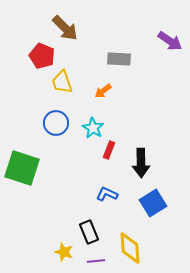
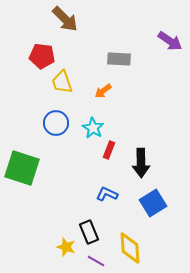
brown arrow: moved 9 px up
red pentagon: rotated 15 degrees counterclockwise
yellow star: moved 2 px right, 5 px up
purple line: rotated 36 degrees clockwise
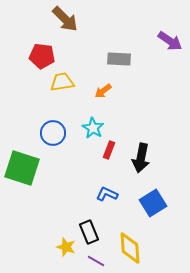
yellow trapezoid: rotated 100 degrees clockwise
blue circle: moved 3 px left, 10 px down
black arrow: moved 5 px up; rotated 12 degrees clockwise
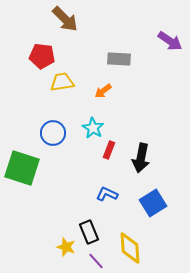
purple line: rotated 18 degrees clockwise
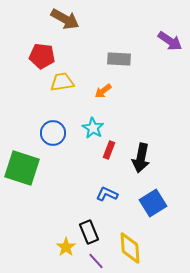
brown arrow: rotated 16 degrees counterclockwise
yellow star: rotated 18 degrees clockwise
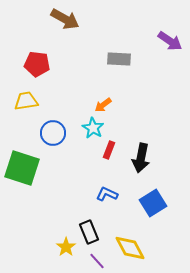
red pentagon: moved 5 px left, 8 px down
yellow trapezoid: moved 36 px left, 19 px down
orange arrow: moved 14 px down
yellow diamond: rotated 24 degrees counterclockwise
purple line: moved 1 px right
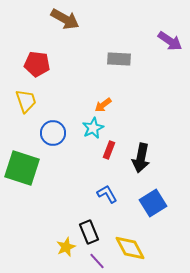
yellow trapezoid: rotated 80 degrees clockwise
cyan star: rotated 15 degrees clockwise
blue L-shape: rotated 35 degrees clockwise
yellow star: rotated 12 degrees clockwise
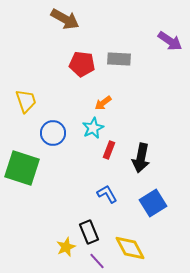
red pentagon: moved 45 px right
orange arrow: moved 2 px up
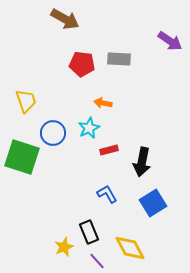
orange arrow: rotated 48 degrees clockwise
cyan star: moved 4 px left
red rectangle: rotated 54 degrees clockwise
black arrow: moved 1 px right, 4 px down
green square: moved 11 px up
yellow star: moved 2 px left
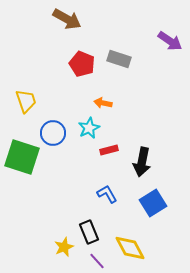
brown arrow: moved 2 px right
gray rectangle: rotated 15 degrees clockwise
red pentagon: rotated 15 degrees clockwise
